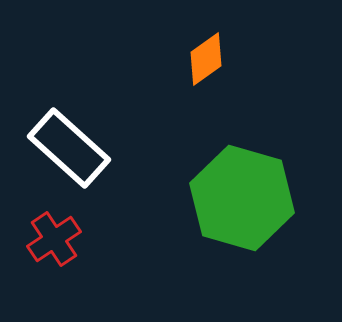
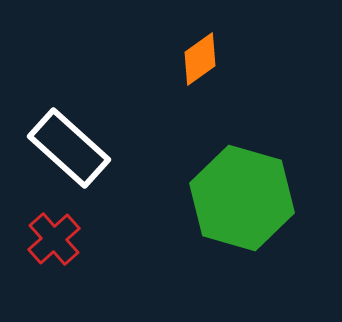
orange diamond: moved 6 px left
red cross: rotated 8 degrees counterclockwise
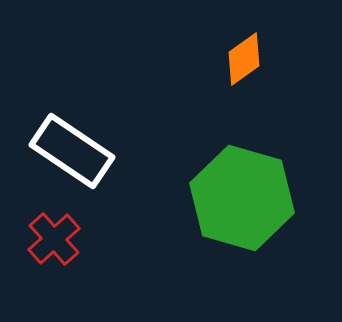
orange diamond: moved 44 px right
white rectangle: moved 3 px right, 3 px down; rotated 8 degrees counterclockwise
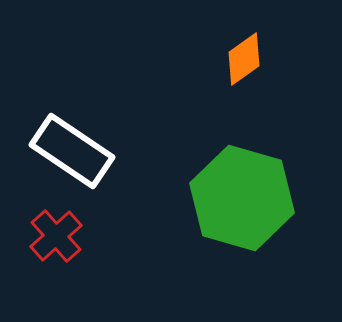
red cross: moved 2 px right, 3 px up
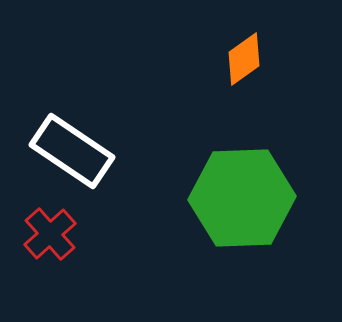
green hexagon: rotated 18 degrees counterclockwise
red cross: moved 6 px left, 2 px up
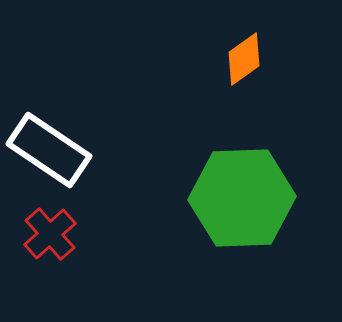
white rectangle: moved 23 px left, 1 px up
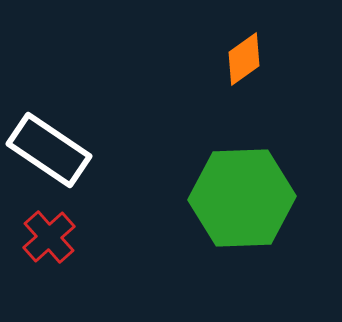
red cross: moved 1 px left, 3 px down
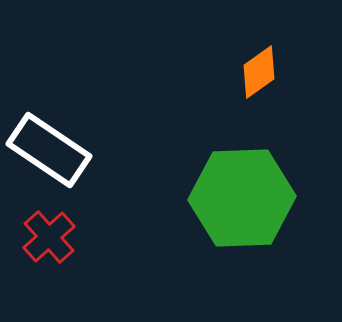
orange diamond: moved 15 px right, 13 px down
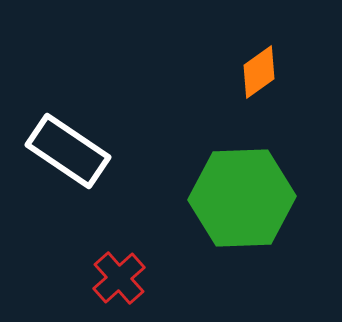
white rectangle: moved 19 px right, 1 px down
red cross: moved 70 px right, 41 px down
